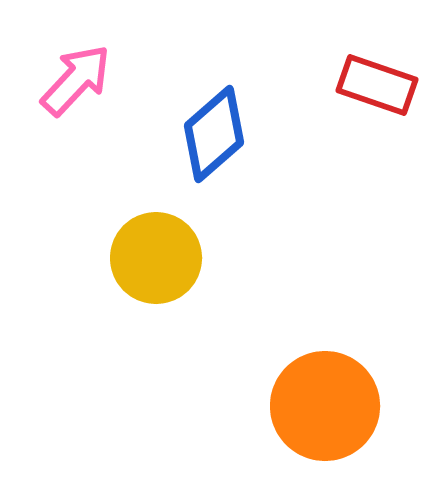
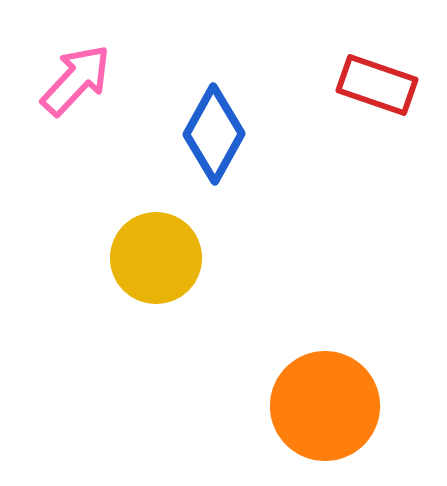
blue diamond: rotated 20 degrees counterclockwise
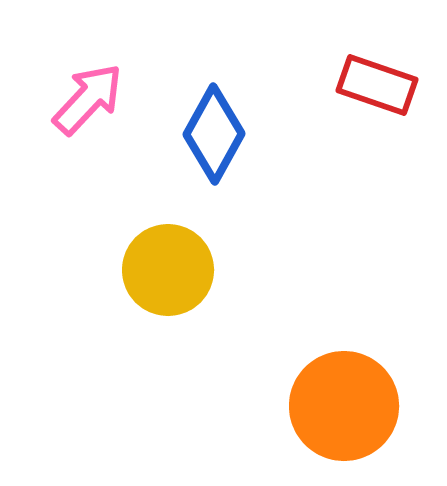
pink arrow: moved 12 px right, 19 px down
yellow circle: moved 12 px right, 12 px down
orange circle: moved 19 px right
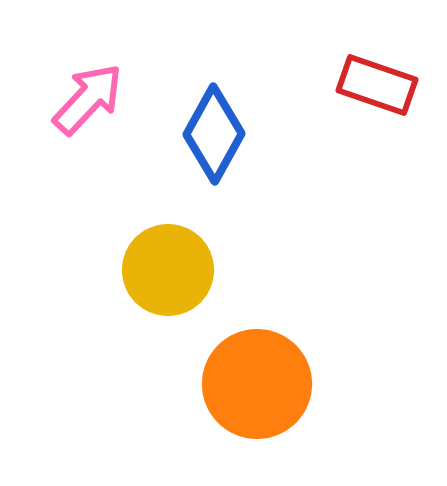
orange circle: moved 87 px left, 22 px up
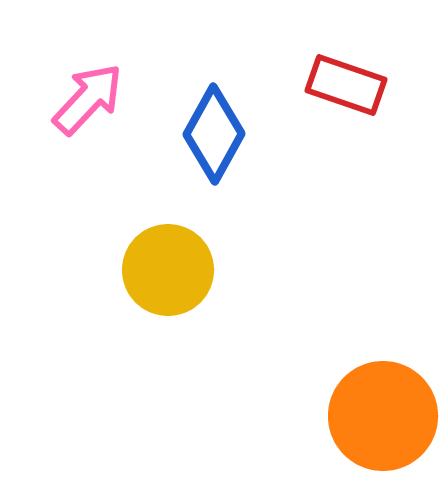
red rectangle: moved 31 px left
orange circle: moved 126 px right, 32 px down
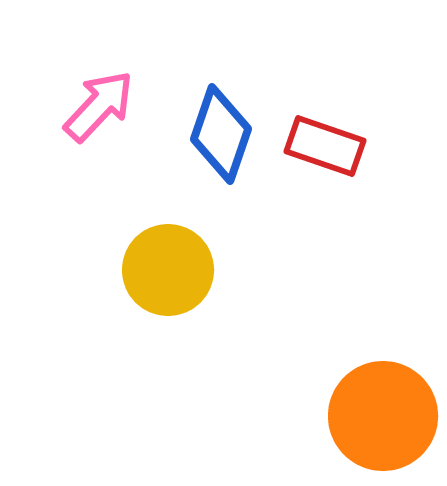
red rectangle: moved 21 px left, 61 px down
pink arrow: moved 11 px right, 7 px down
blue diamond: moved 7 px right; rotated 10 degrees counterclockwise
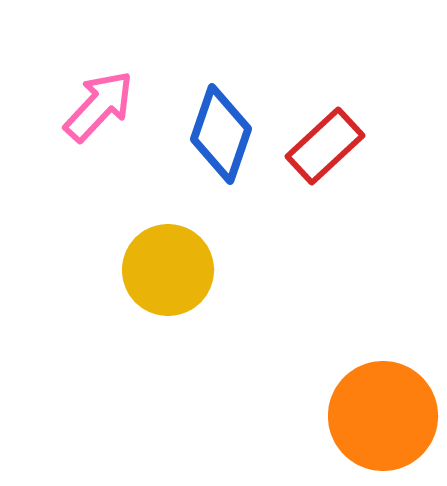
red rectangle: rotated 62 degrees counterclockwise
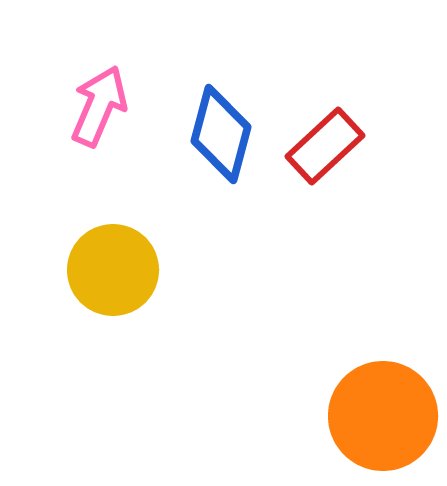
pink arrow: rotated 20 degrees counterclockwise
blue diamond: rotated 4 degrees counterclockwise
yellow circle: moved 55 px left
